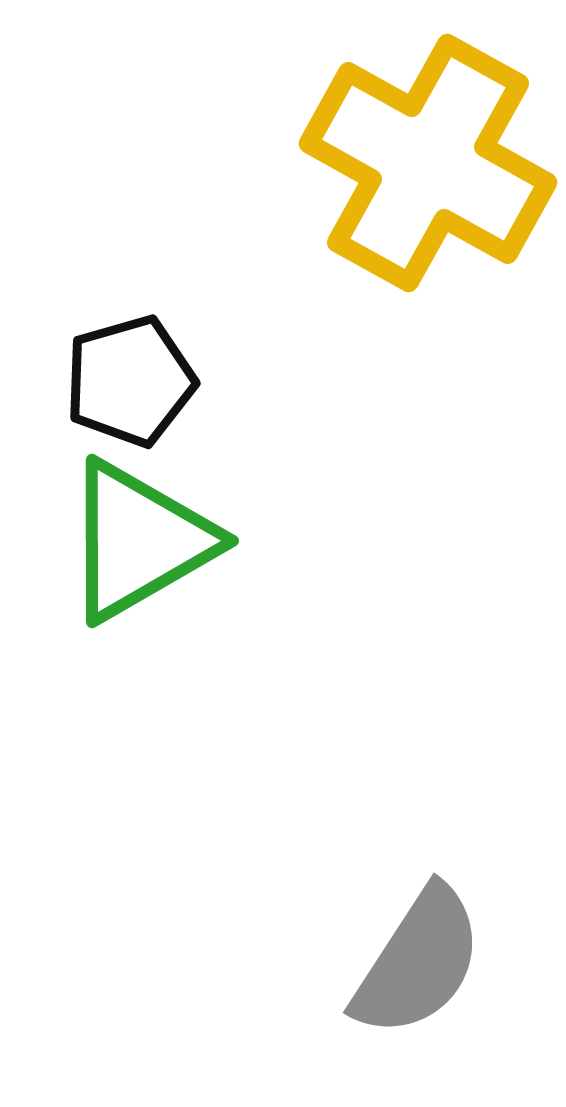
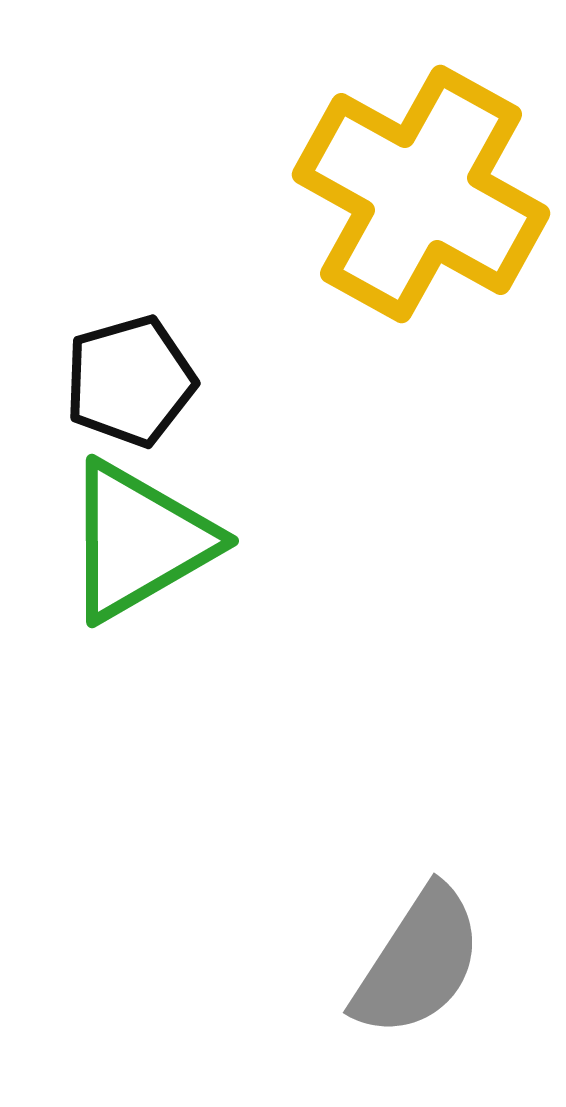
yellow cross: moved 7 px left, 31 px down
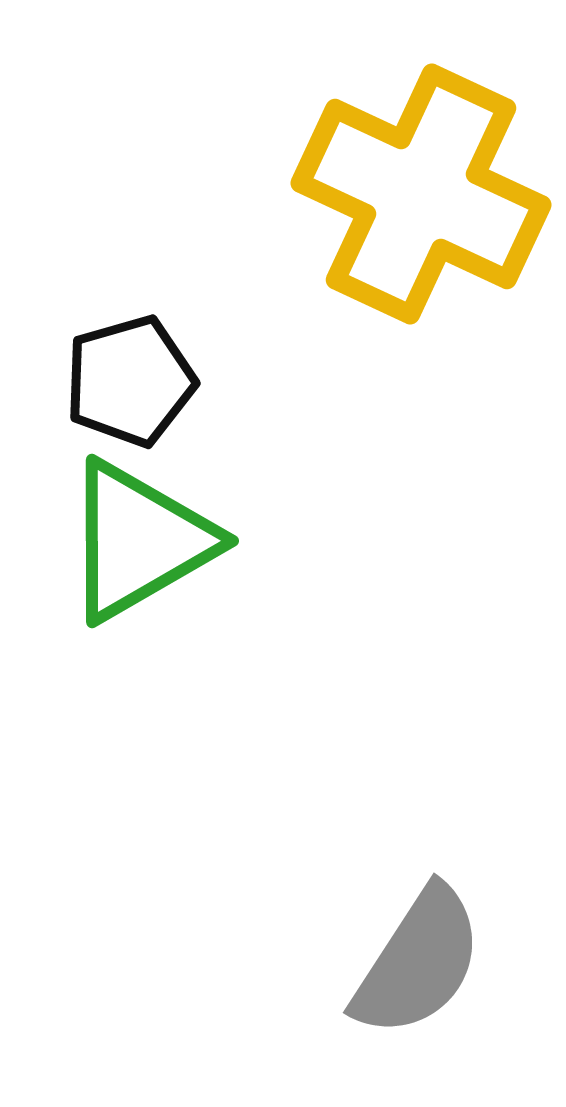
yellow cross: rotated 4 degrees counterclockwise
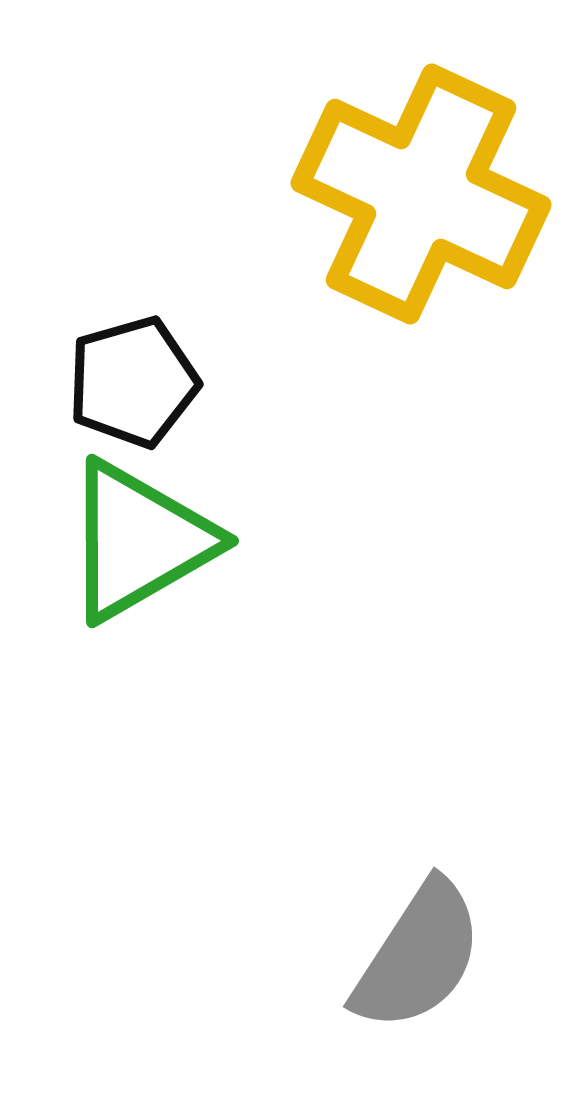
black pentagon: moved 3 px right, 1 px down
gray semicircle: moved 6 px up
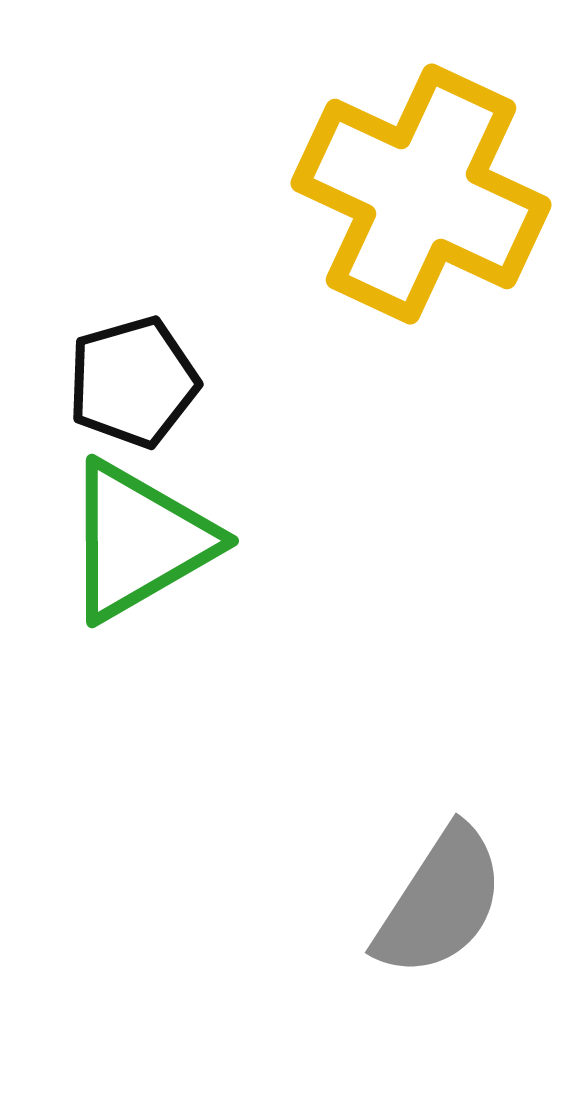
gray semicircle: moved 22 px right, 54 px up
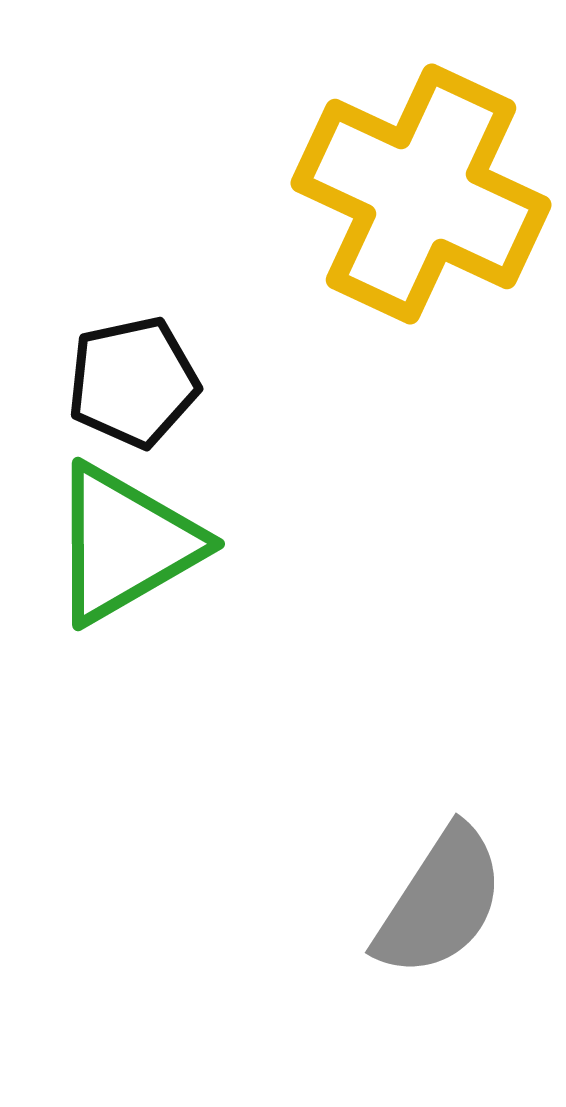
black pentagon: rotated 4 degrees clockwise
green triangle: moved 14 px left, 3 px down
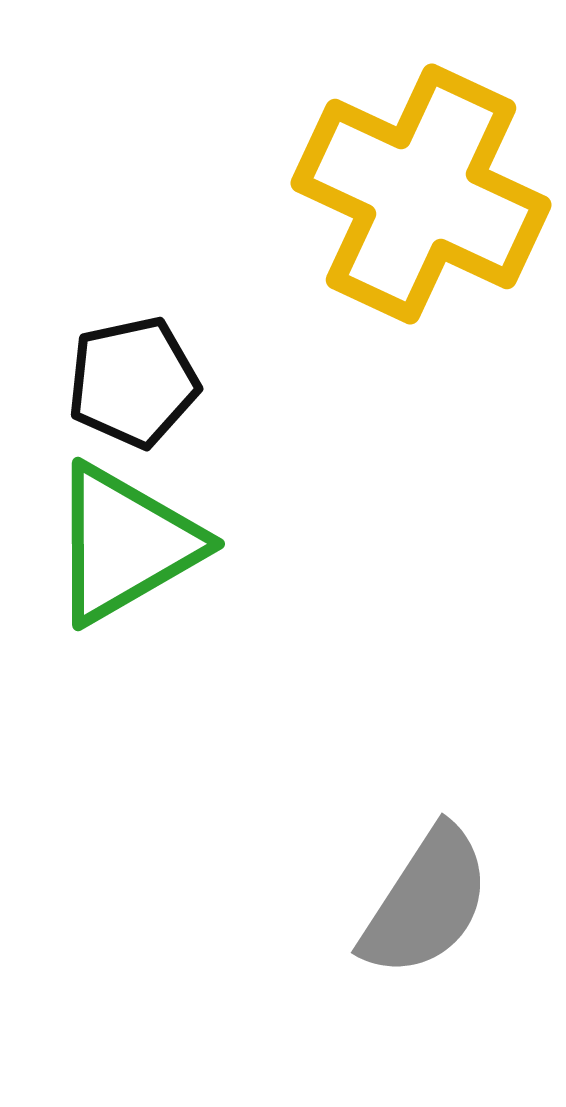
gray semicircle: moved 14 px left
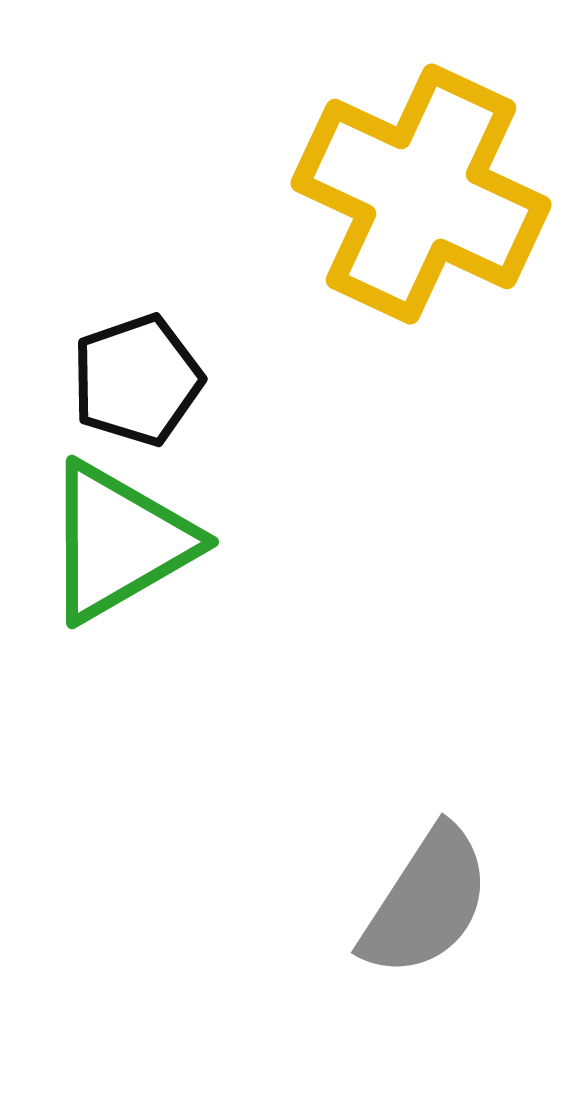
black pentagon: moved 4 px right, 2 px up; rotated 7 degrees counterclockwise
green triangle: moved 6 px left, 2 px up
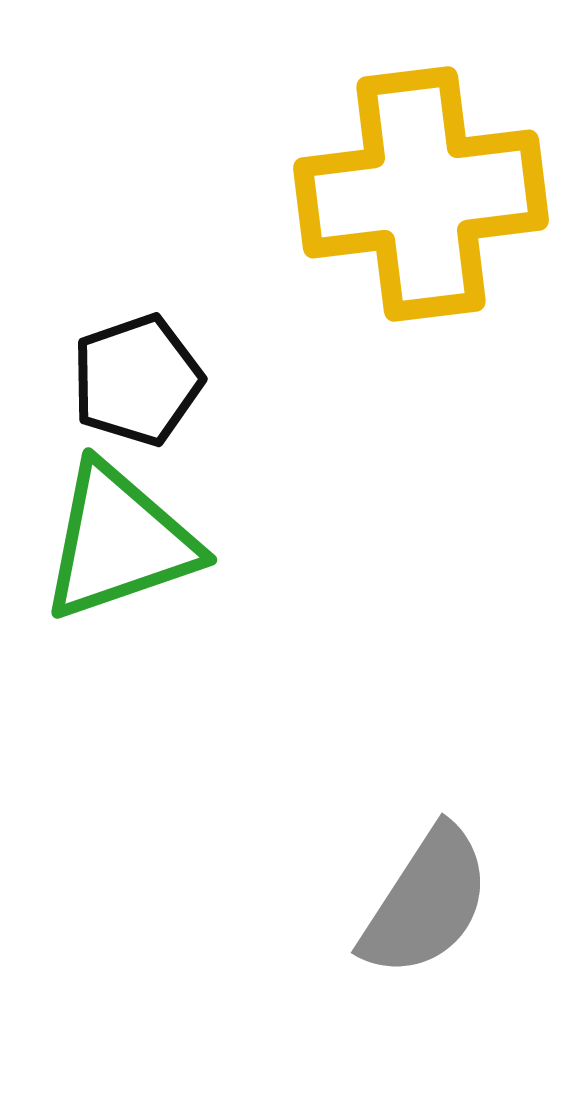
yellow cross: rotated 32 degrees counterclockwise
green triangle: rotated 11 degrees clockwise
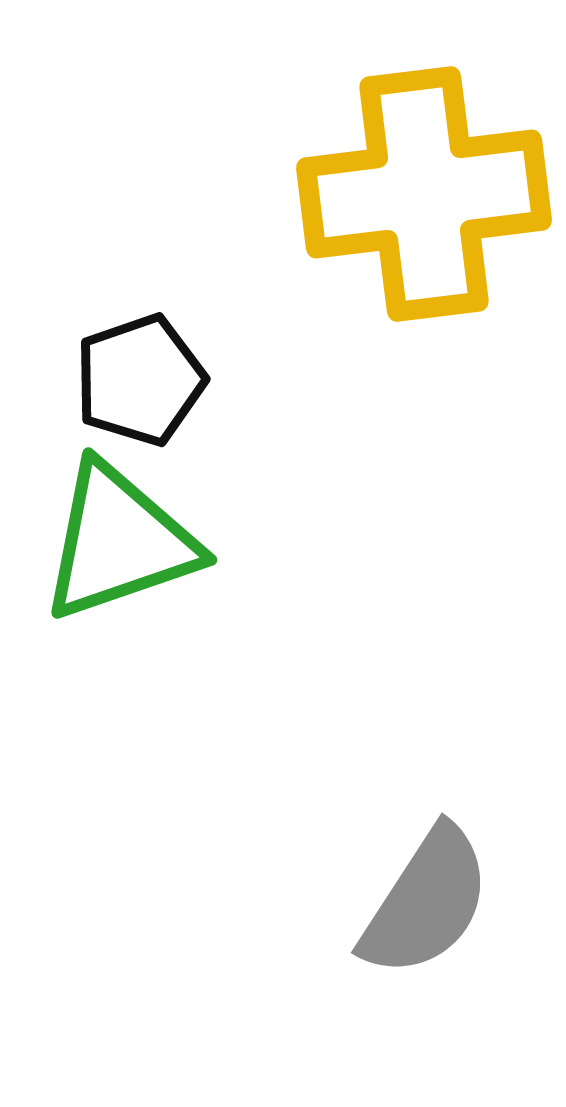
yellow cross: moved 3 px right
black pentagon: moved 3 px right
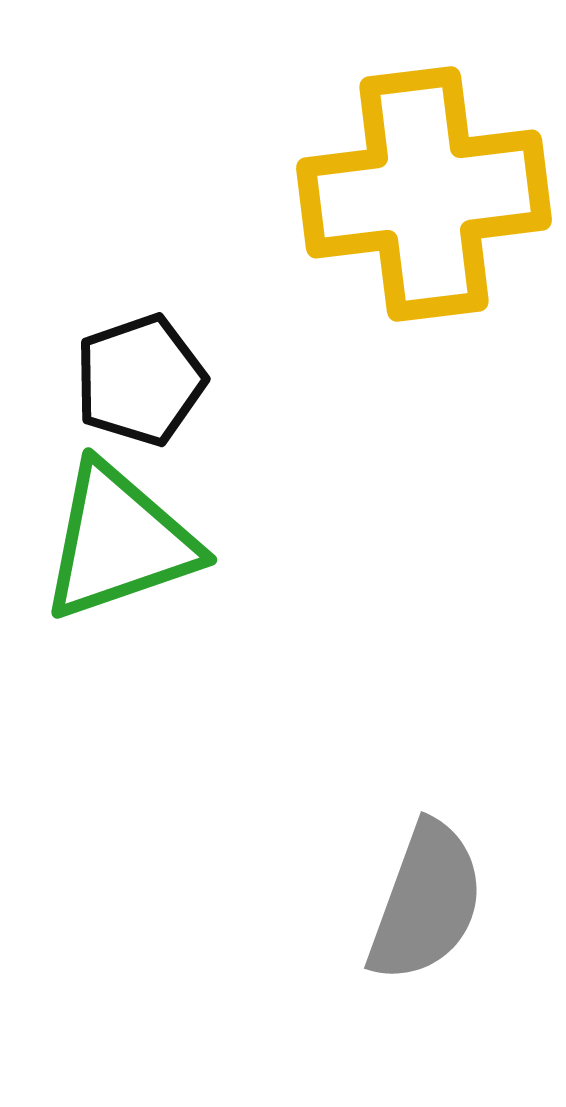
gray semicircle: rotated 13 degrees counterclockwise
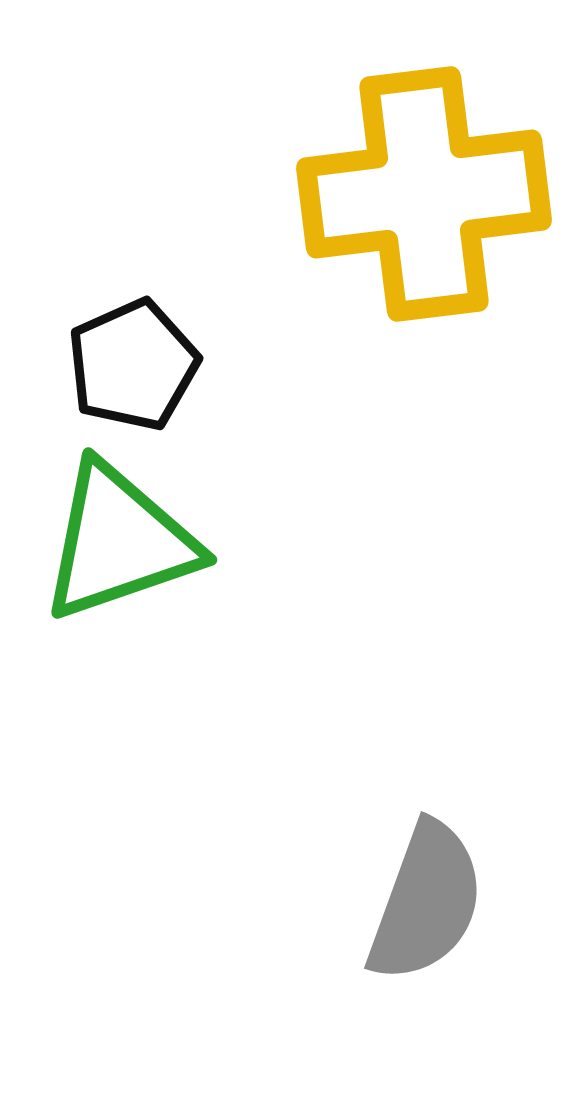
black pentagon: moved 7 px left, 15 px up; rotated 5 degrees counterclockwise
